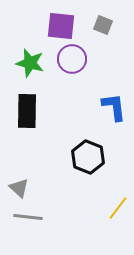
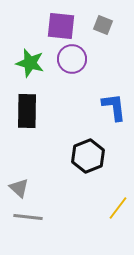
black hexagon: moved 1 px up; rotated 16 degrees clockwise
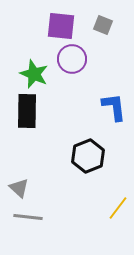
green star: moved 4 px right, 11 px down; rotated 8 degrees clockwise
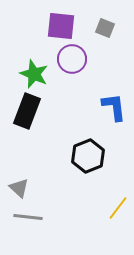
gray square: moved 2 px right, 3 px down
black rectangle: rotated 20 degrees clockwise
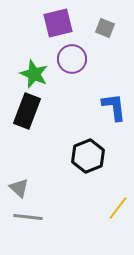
purple square: moved 3 px left, 3 px up; rotated 20 degrees counterclockwise
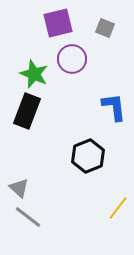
gray line: rotated 32 degrees clockwise
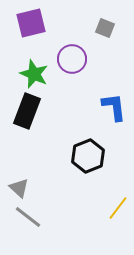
purple square: moved 27 px left
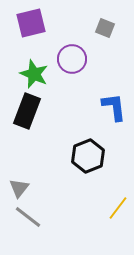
gray triangle: rotated 25 degrees clockwise
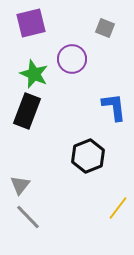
gray triangle: moved 1 px right, 3 px up
gray line: rotated 8 degrees clockwise
